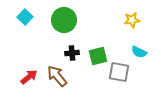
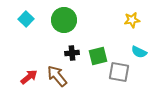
cyan square: moved 1 px right, 2 px down
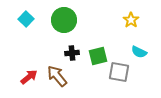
yellow star: moved 1 px left; rotated 28 degrees counterclockwise
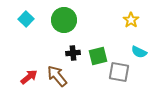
black cross: moved 1 px right
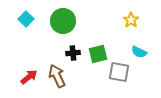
green circle: moved 1 px left, 1 px down
green square: moved 2 px up
brown arrow: rotated 15 degrees clockwise
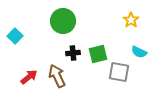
cyan square: moved 11 px left, 17 px down
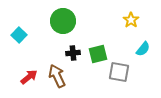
cyan square: moved 4 px right, 1 px up
cyan semicircle: moved 4 px right, 3 px up; rotated 77 degrees counterclockwise
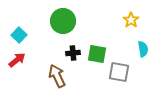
cyan semicircle: rotated 49 degrees counterclockwise
green square: moved 1 px left; rotated 24 degrees clockwise
red arrow: moved 12 px left, 17 px up
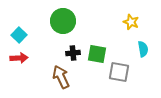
yellow star: moved 2 px down; rotated 14 degrees counterclockwise
red arrow: moved 2 px right, 2 px up; rotated 36 degrees clockwise
brown arrow: moved 4 px right, 1 px down
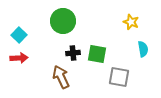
gray square: moved 5 px down
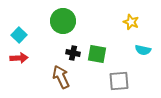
cyan semicircle: moved 1 px down; rotated 112 degrees clockwise
black cross: rotated 16 degrees clockwise
gray square: moved 4 px down; rotated 15 degrees counterclockwise
